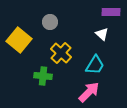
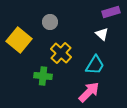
purple rectangle: rotated 18 degrees counterclockwise
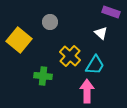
purple rectangle: rotated 36 degrees clockwise
white triangle: moved 1 px left, 1 px up
yellow cross: moved 9 px right, 3 px down
pink arrow: moved 2 px left, 1 px up; rotated 45 degrees counterclockwise
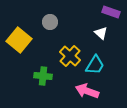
pink arrow: rotated 70 degrees counterclockwise
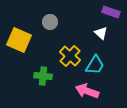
yellow square: rotated 15 degrees counterclockwise
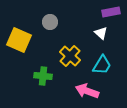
purple rectangle: rotated 30 degrees counterclockwise
cyan trapezoid: moved 7 px right
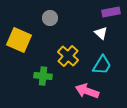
gray circle: moved 4 px up
yellow cross: moved 2 px left
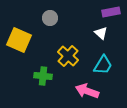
cyan trapezoid: moved 1 px right
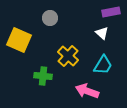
white triangle: moved 1 px right
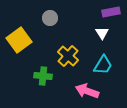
white triangle: rotated 16 degrees clockwise
yellow square: rotated 30 degrees clockwise
